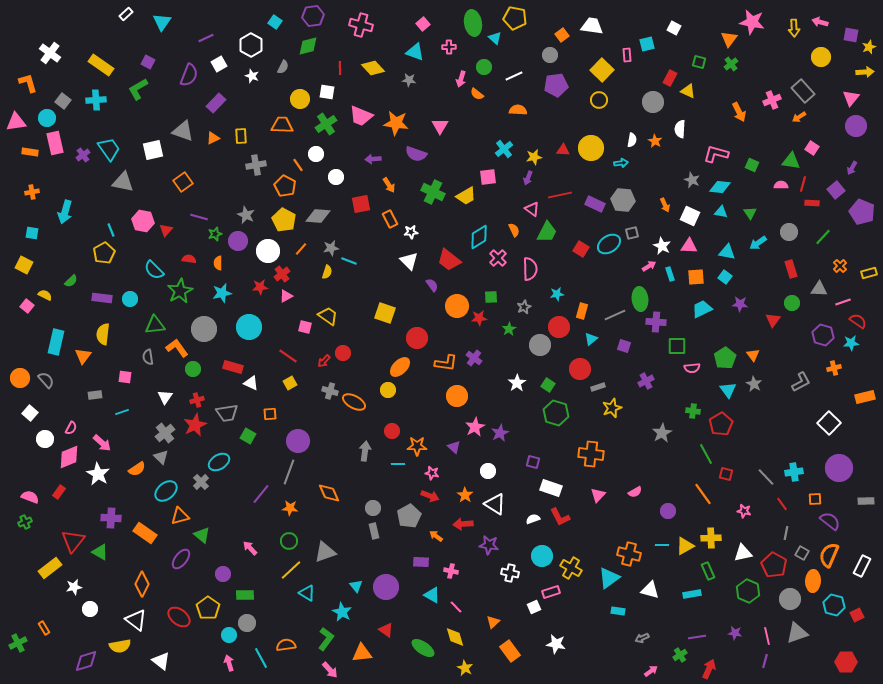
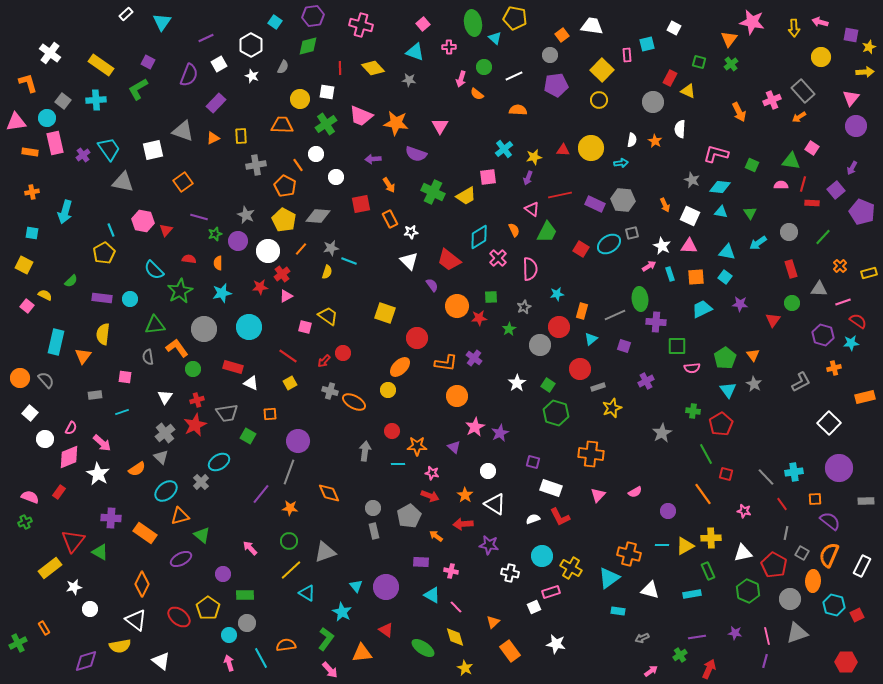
purple ellipse at (181, 559): rotated 25 degrees clockwise
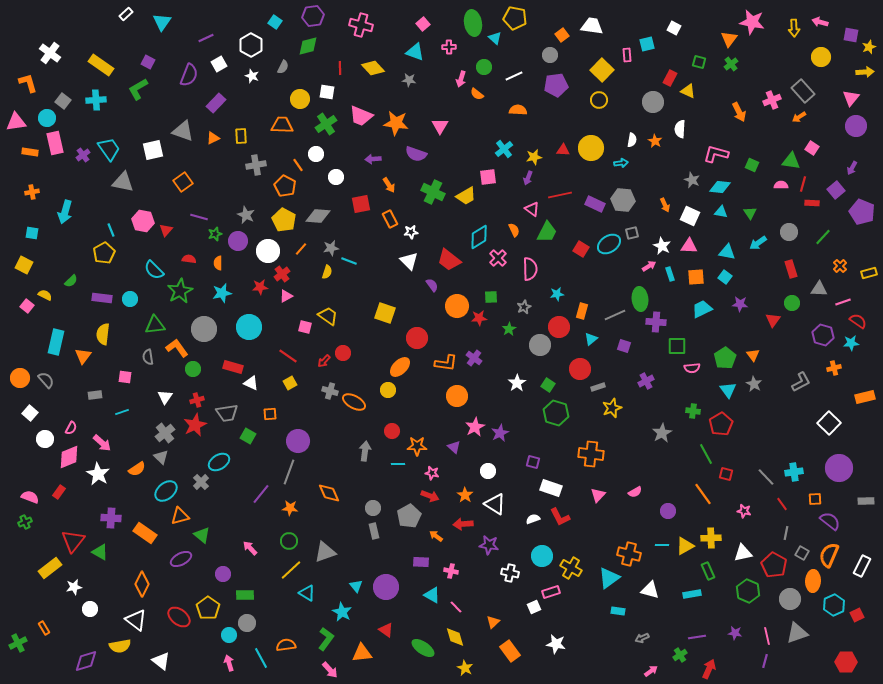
cyan hexagon at (834, 605): rotated 20 degrees clockwise
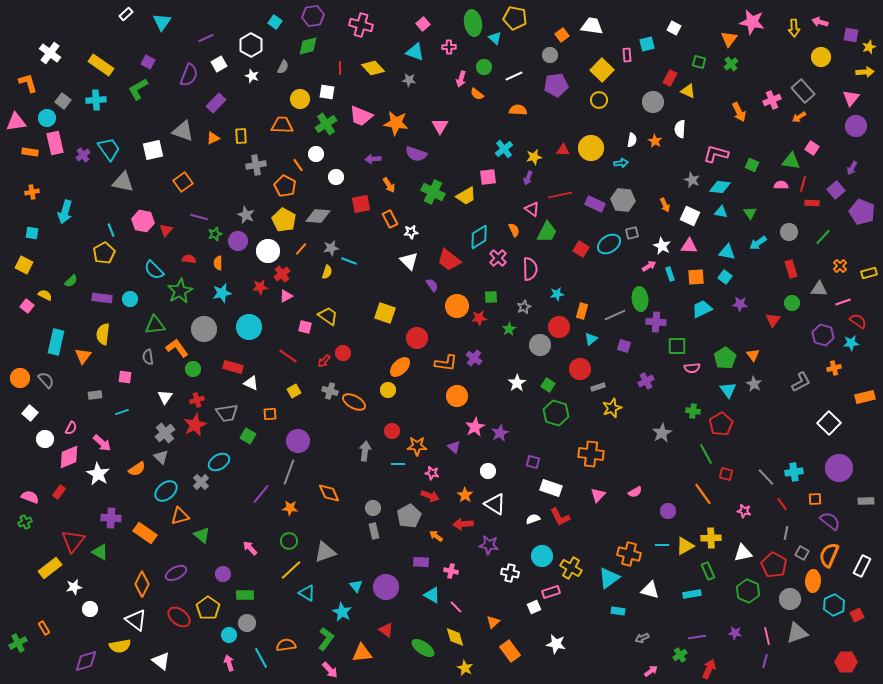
yellow square at (290, 383): moved 4 px right, 8 px down
purple ellipse at (181, 559): moved 5 px left, 14 px down
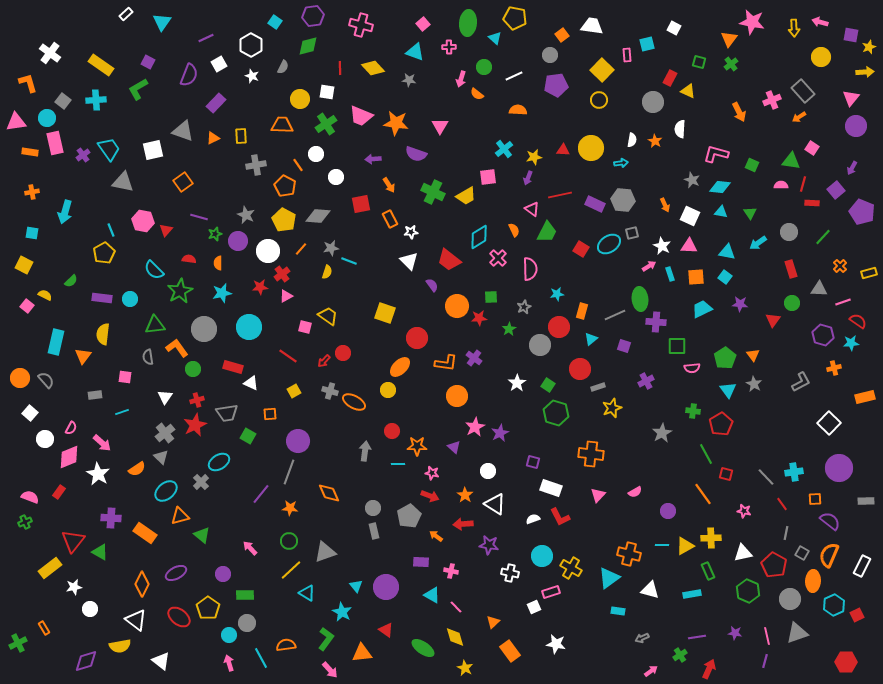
green ellipse at (473, 23): moved 5 px left; rotated 15 degrees clockwise
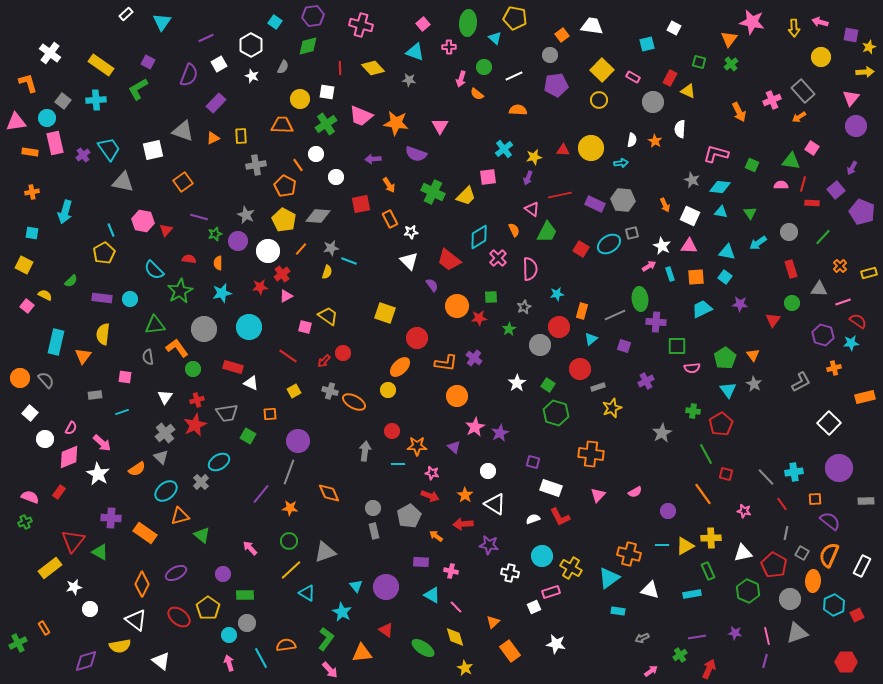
pink rectangle at (627, 55): moved 6 px right, 22 px down; rotated 56 degrees counterclockwise
yellow trapezoid at (466, 196): rotated 15 degrees counterclockwise
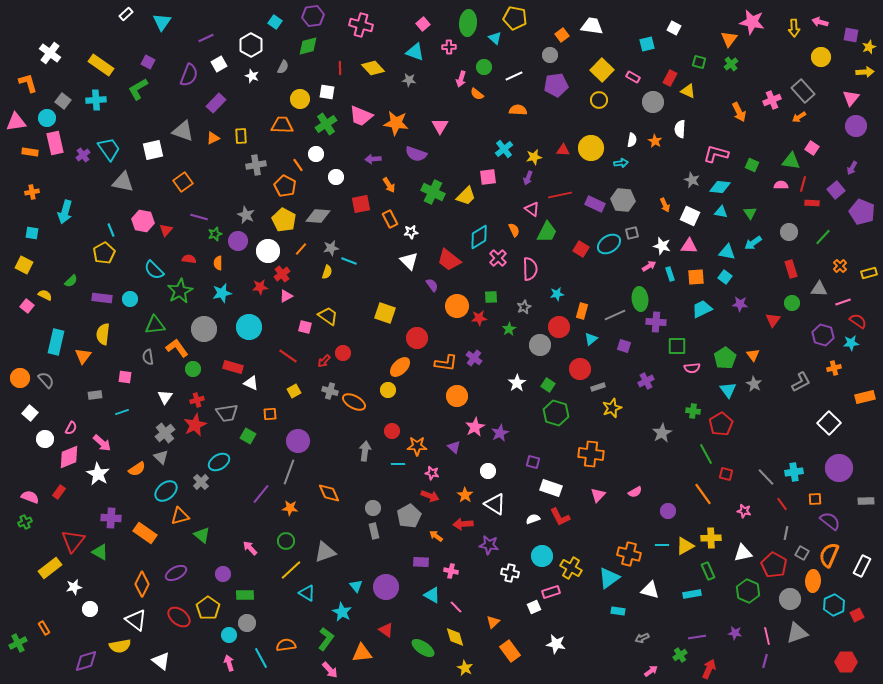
cyan arrow at (758, 243): moved 5 px left
white star at (662, 246): rotated 12 degrees counterclockwise
green circle at (289, 541): moved 3 px left
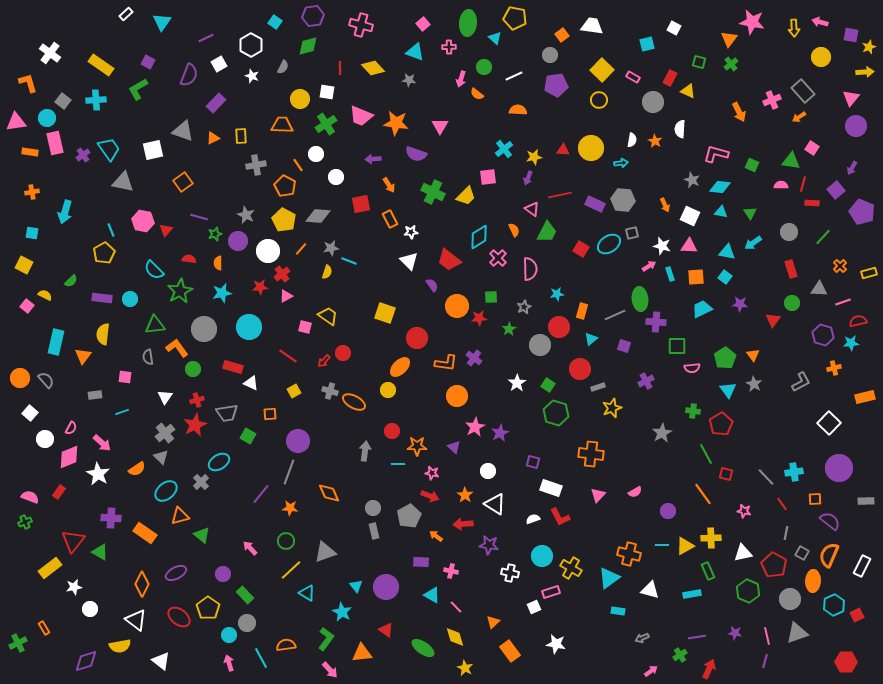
red semicircle at (858, 321): rotated 48 degrees counterclockwise
green rectangle at (245, 595): rotated 48 degrees clockwise
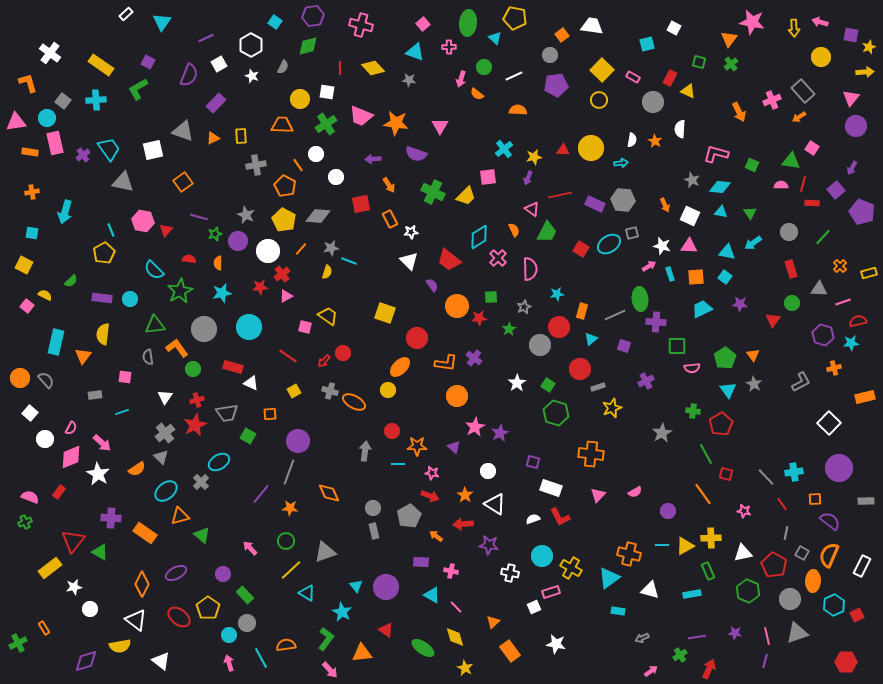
pink diamond at (69, 457): moved 2 px right
